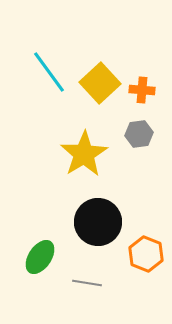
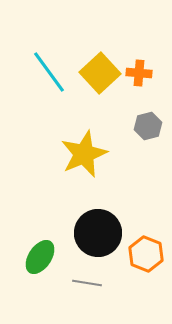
yellow square: moved 10 px up
orange cross: moved 3 px left, 17 px up
gray hexagon: moved 9 px right, 8 px up; rotated 8 degrees counterclockwise
yellow star: rotated 9 degrees clockwise
black circle: moved 11 px down
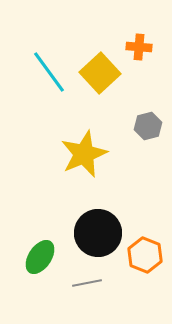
orange cross: moved 26 px up
orange hexagon: moved 1 px left, 1 px down
gray line: rotated 20 degrees counterclockwise
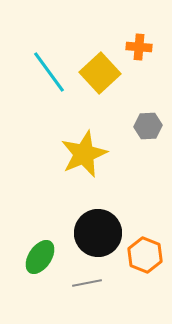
gray hexagon: rotated 12 degrees clockwise
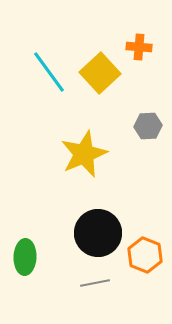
green ellipse: moved 15 px left; rotated 32 degrees counterclockwise
gray line: moved 8 px right
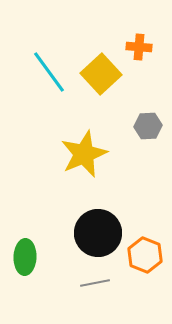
yellow square: moved 1 px right, 1 px down
